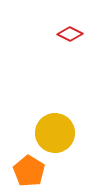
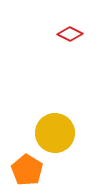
orange pentagon: moved 2 px left, 1 px up
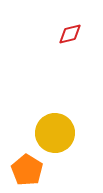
red diamond: rotated 40 degrees counterclockwise
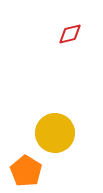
orange pentagon: moved 1 px left, 1 px down
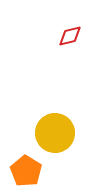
red diamond: moved 2 px down
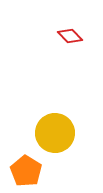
red diamond: rotated 60 degrees clockwise
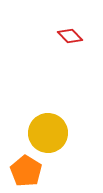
yellow circle: moved 7 px left
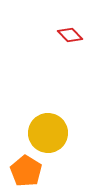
red diamond: moved 1 px up
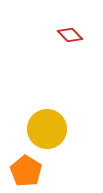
yellow circle: moved 1 px left, 4 px up
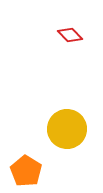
yellow circle: moved 20 px right
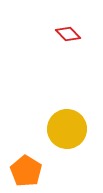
red diamond: moved 2 px left, 1 px up
